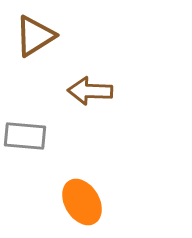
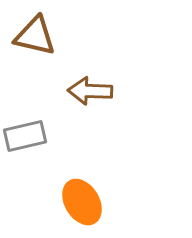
brown triangle: rotated 45 degrees clockwise
gray rectangle: rotated 18 degrees counterclockwise
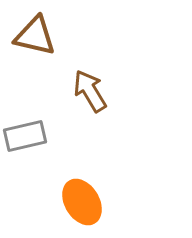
brown arrow: rotated 57 degrees clockwise
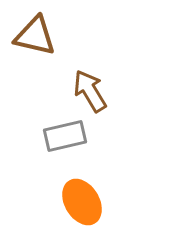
gray rectangle: moved 40 px right
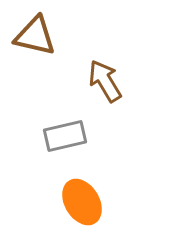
brown arrow: moved 15 px right, 10 px up
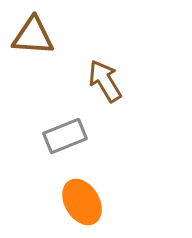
brown triangle: moved 2 px left; rotated 9 degrees counterclockwise
gray rectangle: rotated 9 degrees counterclockwise
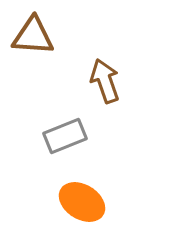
brown arrow: rotated 12 degrees clockwise
orange ellipse: rotated 27 degrees counterclockwise
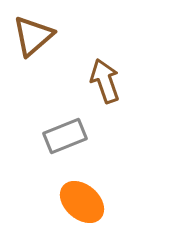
brown triangle: rotated 45 degrees counterclockwise
orange ellipse: rotated 9 degrees clockwise
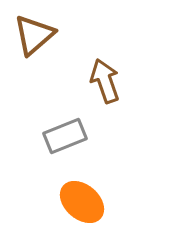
brown triangle: moved 1 px right, 1 px up
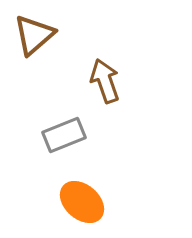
gray rectangle: moved 1 px left, 1 px up
